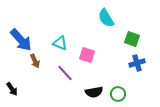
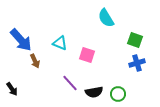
green square: moved 3 px right, 1 px down
purple line: moved 5 px right, 10 px down
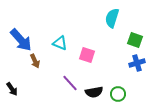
cyan semicircle: moved 6 px right; rotated 48 degrees clockwise
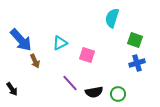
cyan triangle: rotated 49 degrees counterclockwise
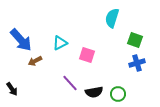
brown arrow: rotated 88 degrees clockwise
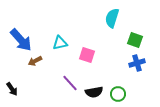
cyan triangle: rotated 14 degrees clockwise
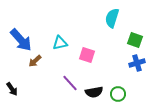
brown arrow: rotated 16 degrees counterclockwise
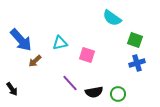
cyan semicircle: rotated 72 degrees counterclockwise
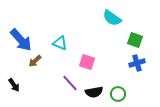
cyan triangle: rotated 35 degrees clockwise
pink square: moved 7 px down
black arrow: moved 2 px right, 4 px up
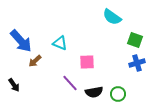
cyan semicircle: moved 1 px up
blue arrow: moved 1 px down
pink square: rotated 21 degrees counterclockwise
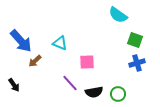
cyan semicircle: moved 6 px right, 2 px up
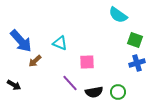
black arrow: rotated 24 degrees counterclockwise
green circle: moved 2 px up
